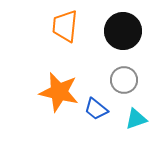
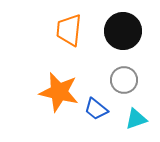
orange trapezoid: moved 4 px right, 4 px down
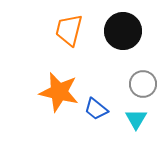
orange trapezoid: rotated 8 degrees clockwise
gray circle: moved 19 px right, 4 px down
cyan triangle: rotated 40 degrees counterclockwise
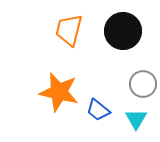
blue trapezoid: moved 2 px right, 1 px down
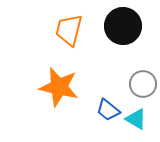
black circle: moved 5 px up
orange star: moved 5 px up
blue trapezoid: moved 10 px right
cyan triangle: rotated 30 degrees counterclockwise
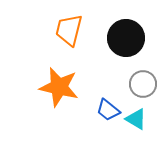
black circle: moved 3 px right, 12 px down
